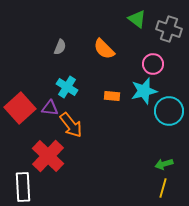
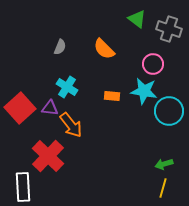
cyan star: rotated 24 degrees clockwise
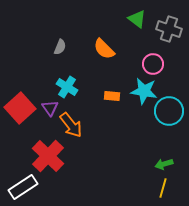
purple triangle: rotated 48 degrees clockwise
white rectangle: rotated 60 degrees clockwise
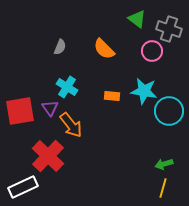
pink circle: moved 1 px left, 13 px up
red square: moved 3 px down; rotated 32 degrees clockwise
white rectangle: rotated 8 degrees clockwise
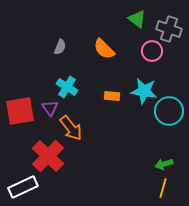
orange arrow: moved 3 px down
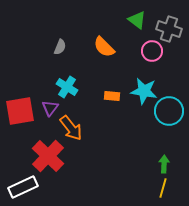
green triangle: moved 1 px down
orange semicircle: moved 2 px up
purple triangle: rotated 12 degrees clockwise
green arrow: rotated 108 degrees clockwise
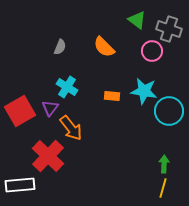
red square: rotated 20 degrees counterclockwise
white rectangle: moved 3 px left, 2 px up; rotated 20 degrees clockwise
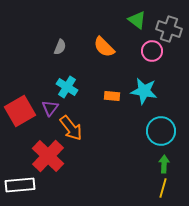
cyan circle: moved 8 px left, 20 px down
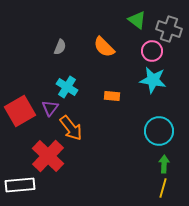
cyan star: moved 9 px right, 11 px up
cyan circle: moved 2 px left
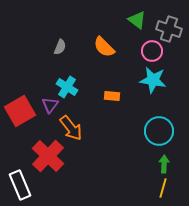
purple triangle: moved 3 px up
white rectangle: rotated 72 degrees clockwise
